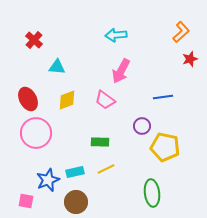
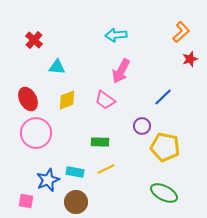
blue line: rotated 36 degrees counterclockwise
cyan rectangle: rotated 24 degrees clockwise
green ellipse: moved 12 px right; rotated 56 degrees counterclockwise
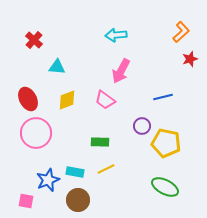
blue line: rotated 30 degrees clockwise
yellow pentagon: moved 1 px right, 4 px up
green ellipse: moved 1 px right, 6 px up
brown circle: moved 2 px right, 2 px up
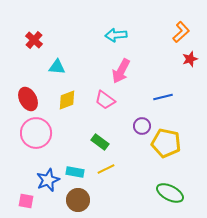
green rectangle: rotated 36 degrees clockwise
green ellipse: moved 5 px right, 6 px down
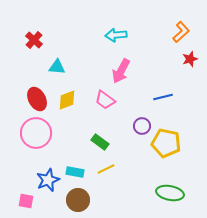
red ellipse: moved 9 px right
green ellipse: rotated 16 degrees counterclockwise
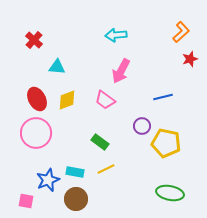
brown circle: moved 2 px left, 1 px up
